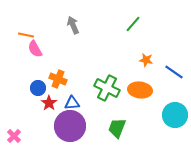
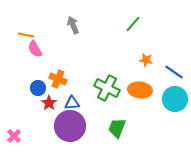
cyan circle: moved 16 px up
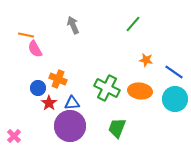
orange ellipse: moved 1 px down
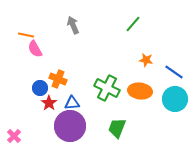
blue circle: moved 2 px right
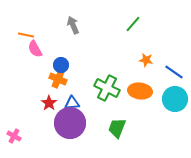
blue circle: moved 21 px right, 23 px up
purple circle: moved 3 px up
pink cross: rotated 16 degrees counterclockwise
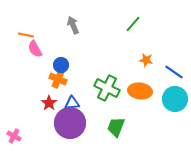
green trapezoid: moved 1 px left, 1 px up
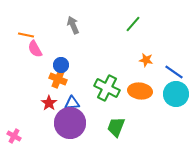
cyan circle: moved 1 px right, 5 px up
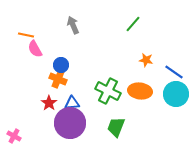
green cross: moved 1 px right, 3 px down
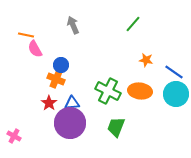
orange cross: moved 2 px left
